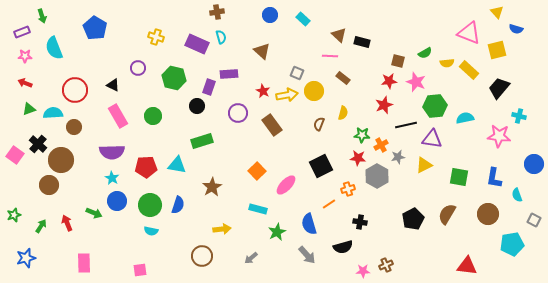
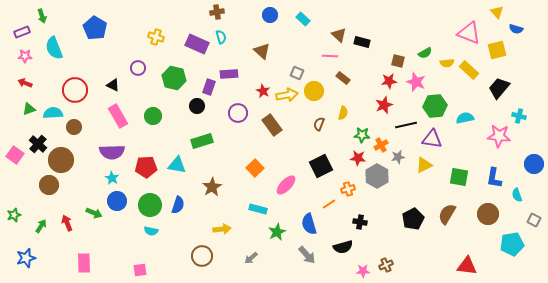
orange square at (257, 171): moved 2 px left, 3 px up
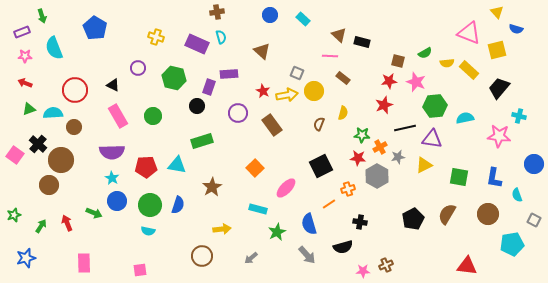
black line at (406, 125): moved 1 px left, 3 px down
orange cross at (381, 145): moved 1 px left, 2 px down
pink ellipse at (286, 185): moved 3 px down
cyan semicircle at (151, 231): moved 3 px left
